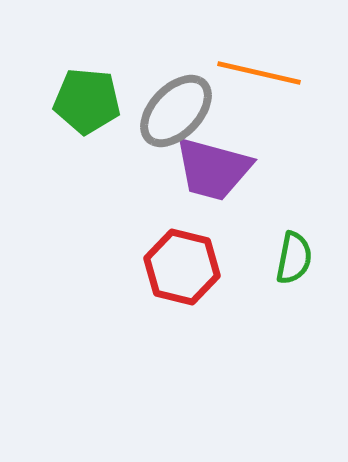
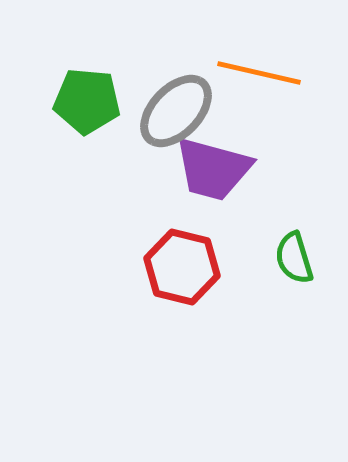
green semicircle: rotated 152 degrees clockwise
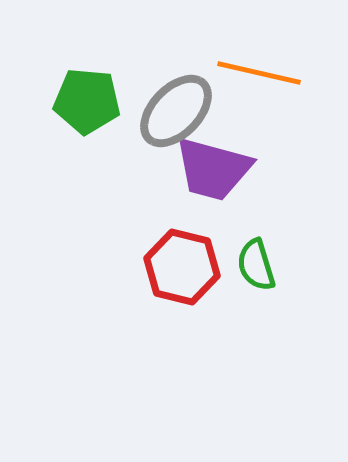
green semicircle: moved 38 px left, 7 px down
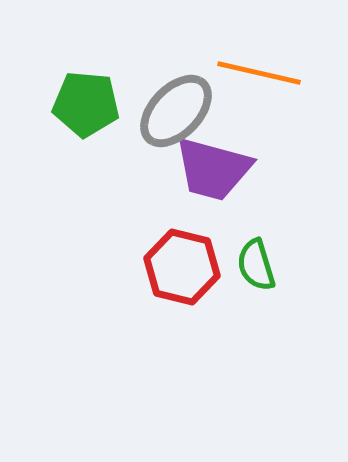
green pentagon: moved 1 px left, 3 px down
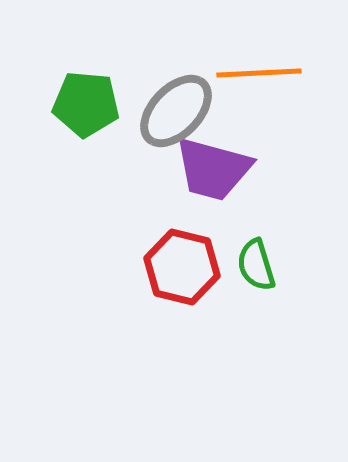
orange line: rotated 16 degrees counterclockwise
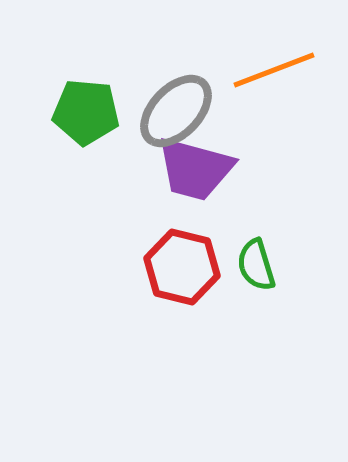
orange line: moved 15 px right, 3 px up; rotated 18 degrees counterclockwise
green pentagon: moved 8 px down
purple trapezoid: moved 18 px left
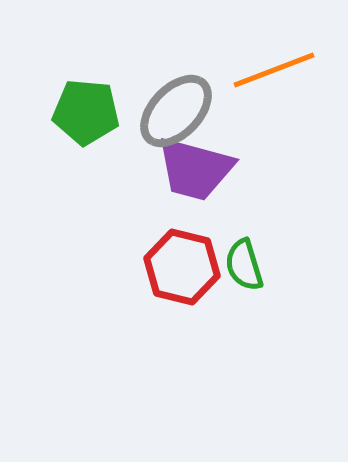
green semicircle: moved 12 px left
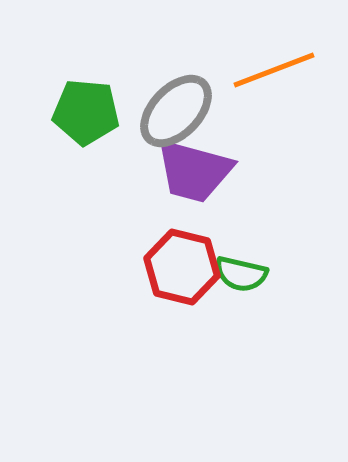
purple trapezoid: moved 1 px left, 2 px down
green semicircle: moved 3 px left, 9 px down; rotated 60 degrees counterclockwise
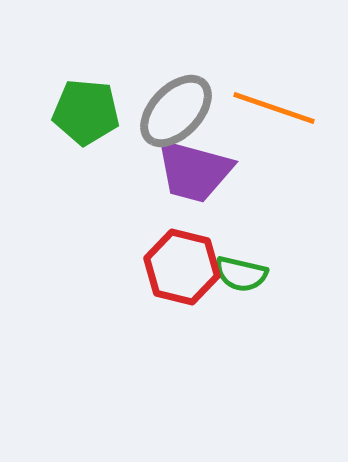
orange line: moved 38 px down; rotated 40 degrees clockwise
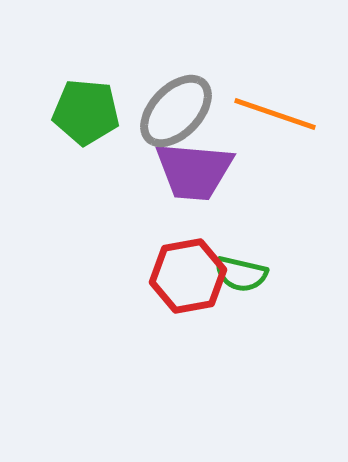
orange line: moved 1 px right, 6 px down
purple trapezoid: rotated 10 degrees counterclockwise
red hexagon: moved 6 px right, 9 px down; rotated 24 degrees counterclockwise
